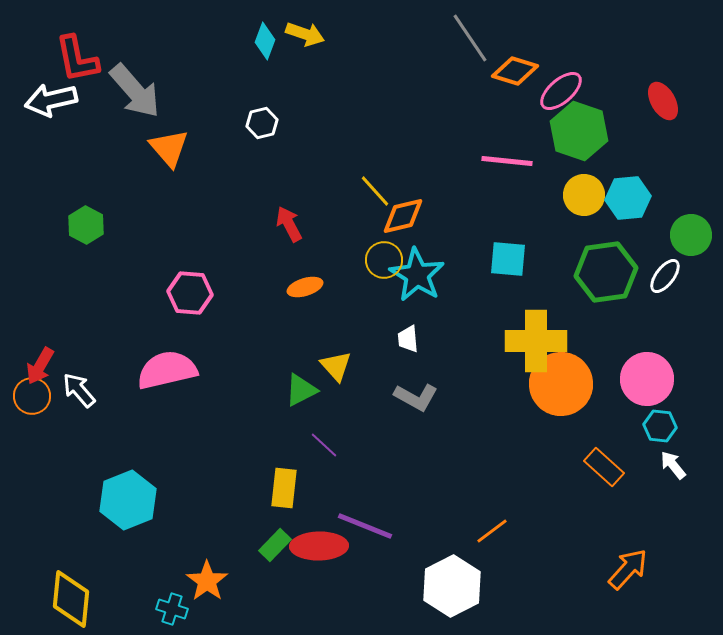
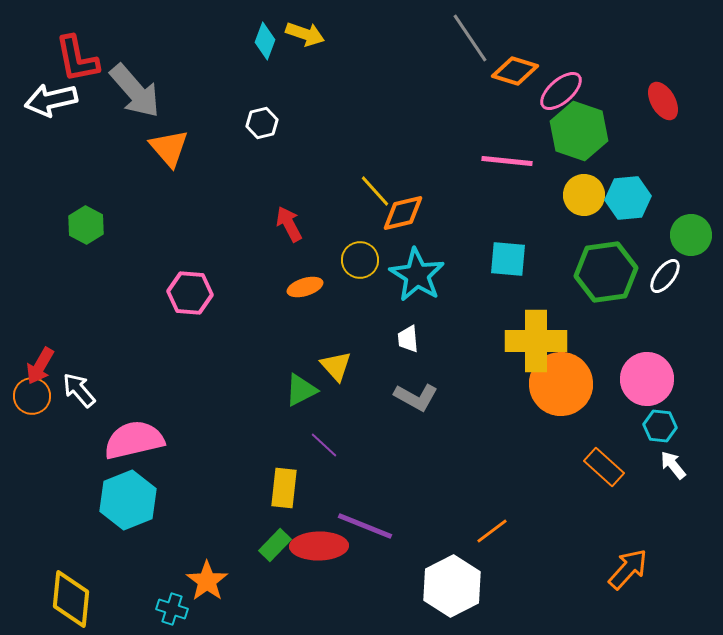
orange diamond at (403, 216): moved 3 px up
yellow circle at (384, 260): moved 24 px left
pink semicircle at (167, 370): moved 33 px left, 70 px down
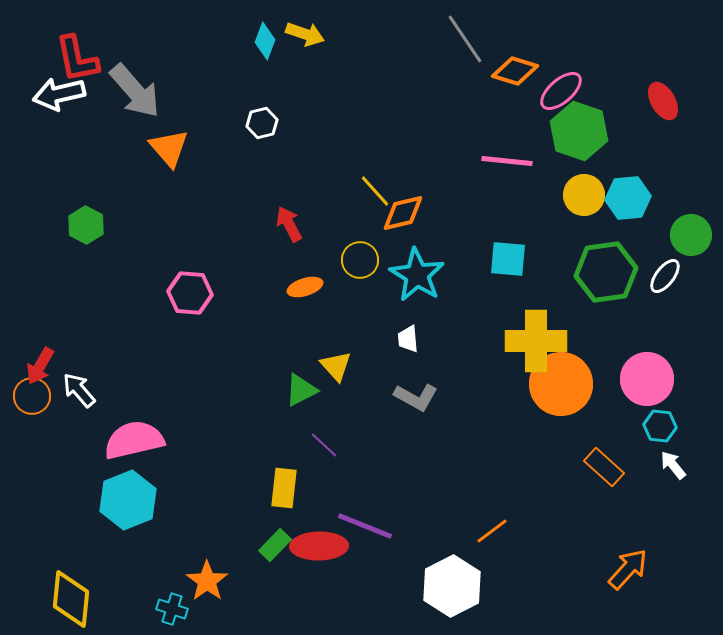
gray line at (470, 38): moved 5 px left, 1 px down
white arrow at (51, 100): moved 8 px right, 6 px up
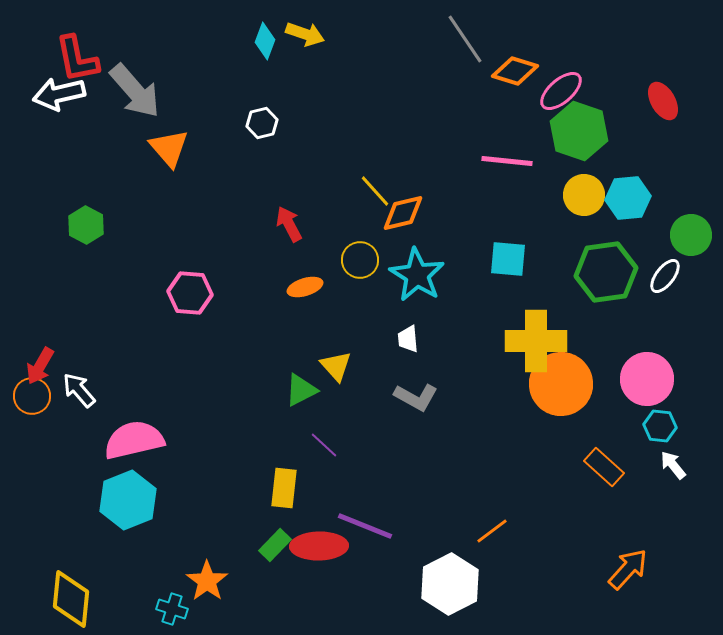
white hexagon at (452, 586): moved 2 px left, 2 px up
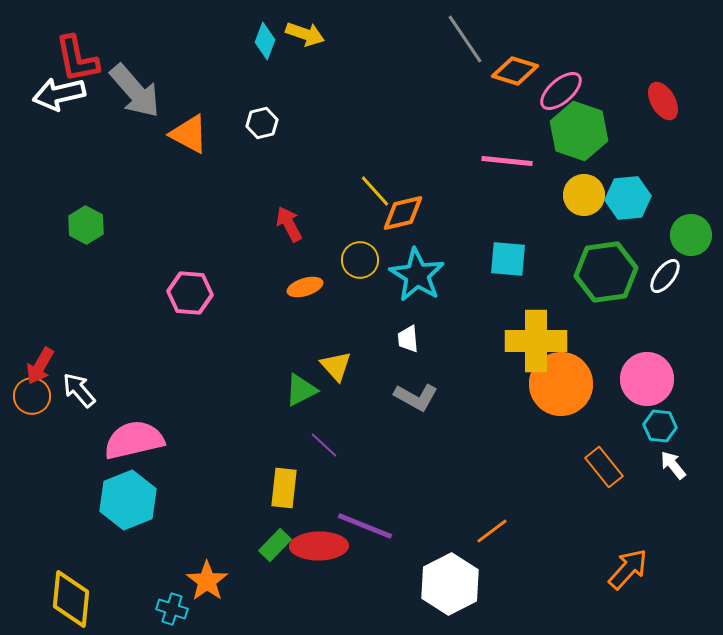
orange triangle at (169, 148): moved 20 px right, 14 px up; rotated 21 degrees counterclockwise
orange rectangle at (604, 467): rotated 9 degrees clockwise
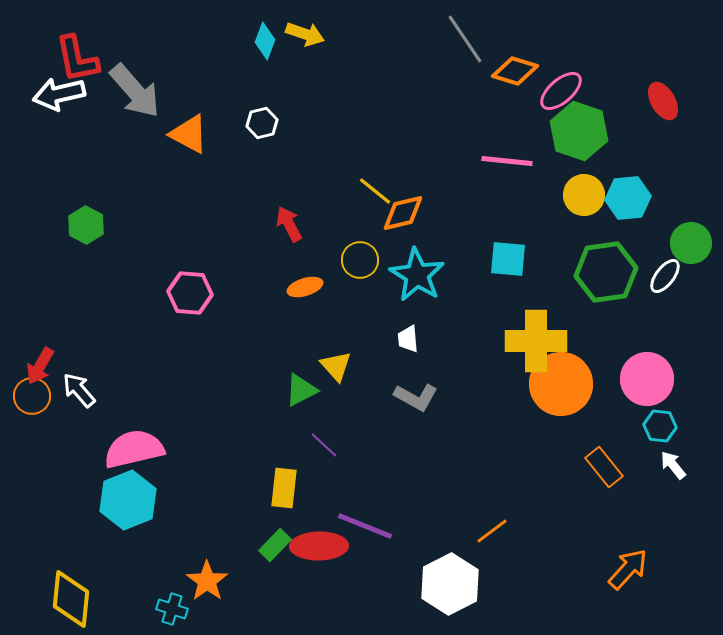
yellow line at (375, 191): rotated 9 degrees counterclockwise
green circle at (691, 235): moved 8 px down
pink semicircle at (134, 440): moved 9 px down
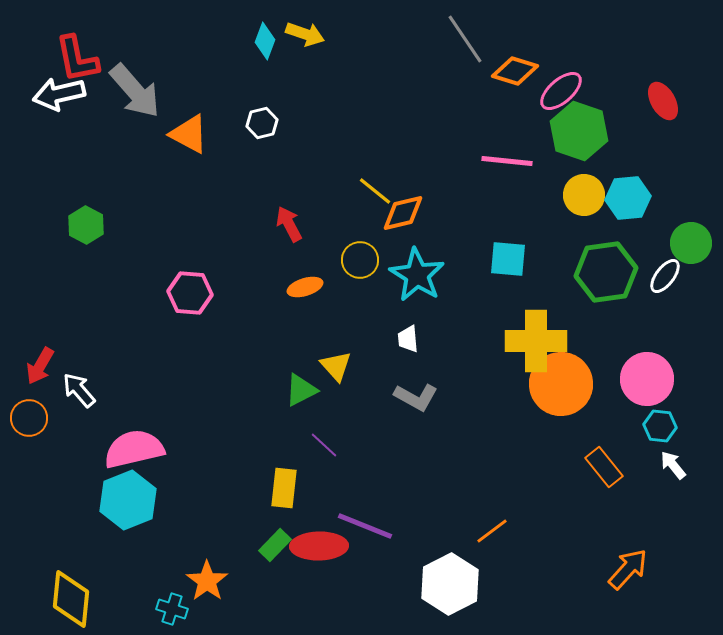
orange circle at (32, 396): moved 3 px left, 22 px down
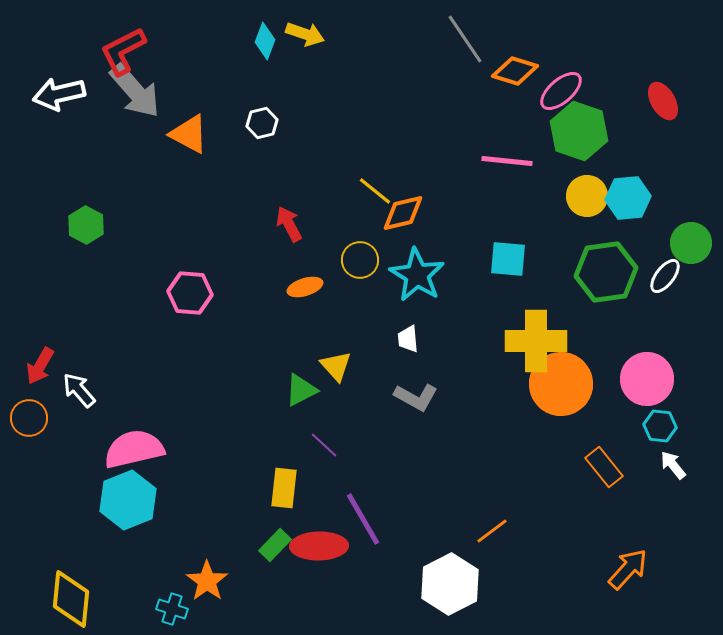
red L-shape at (77, 59): moved 46 px right, 8 px up; rotated 74 degrees clockwise
yellow circle at (584, 195): moved 3 px right, 1 px down
purple line at (365, 526): moved 2 px left, 7 px up; rotated 38 degrees clockwise
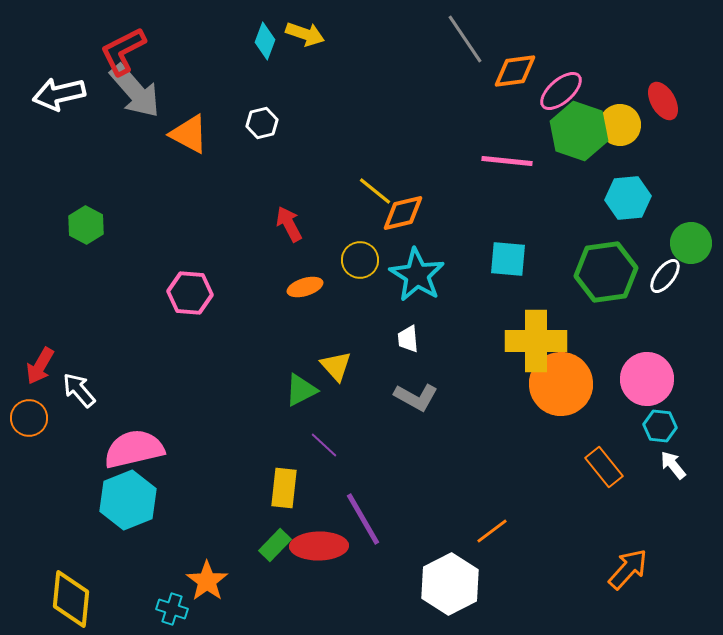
orange diamond at (515, 71): rotated 24 degrees counterclockwise
yellow circle at (587, 196): moved 33 px right, 71 px up
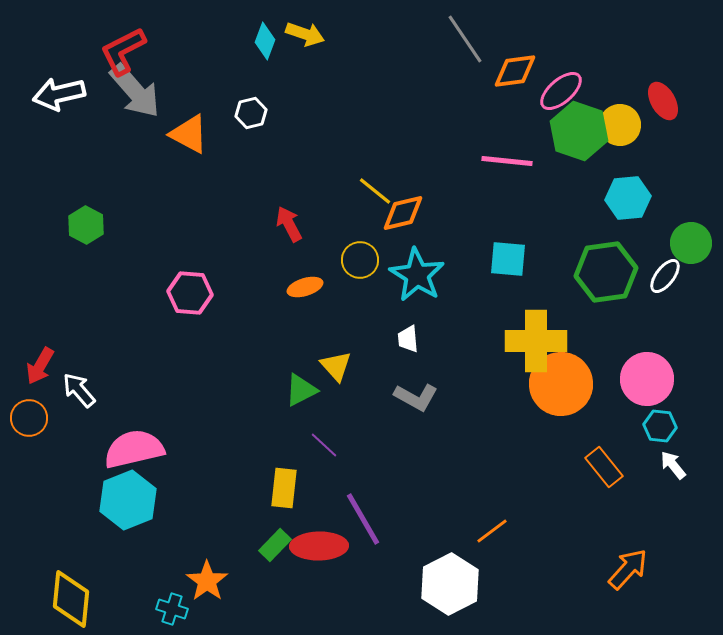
white hexagon at (262, 123): moved 11 px left, 10 px up
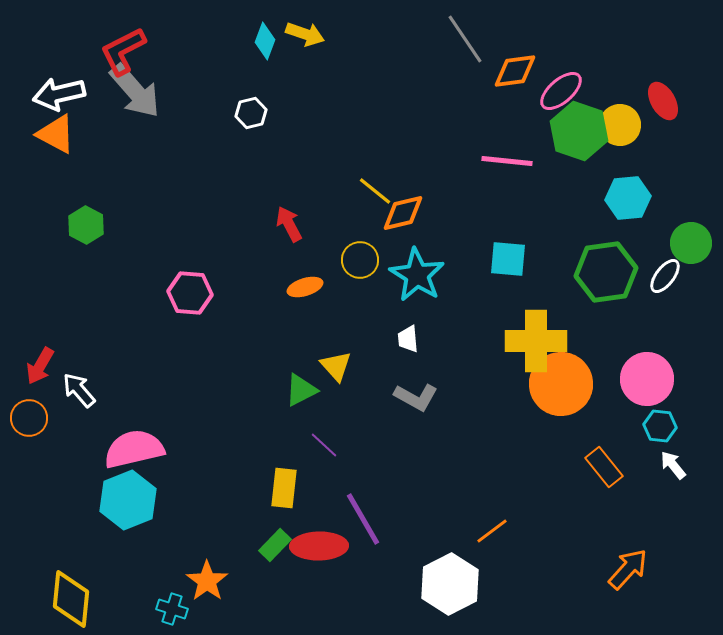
orange triangle at (189, 134): moved 133 px left
